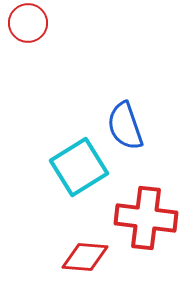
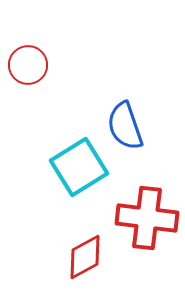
red circle: moved 42 px down
red cross: moved 1 px right
red diamond: rotated 33 degrees counterclockwise
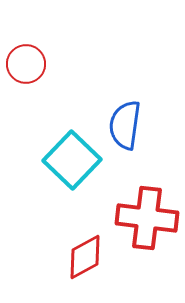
red circle: moved 2 px left, 1 px up
blue semicircle: moved 1 px up; rotated 27 degrees clockwise
cyan square: moved 7 px left, 7 px up; rotated 14 degrees counterclockwise
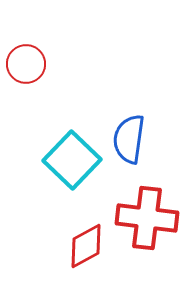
blue semicircle: moved 4 px right, 14 px down
red diamond: moved 1 px right, 11 px up
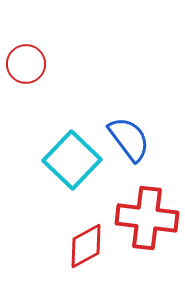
blue semicircle: rotated 135 degrees clockwise
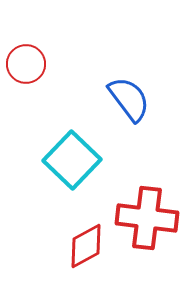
blue semicircle: moved 40 px up
